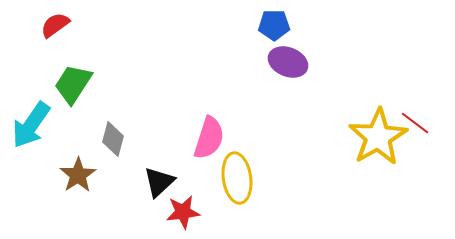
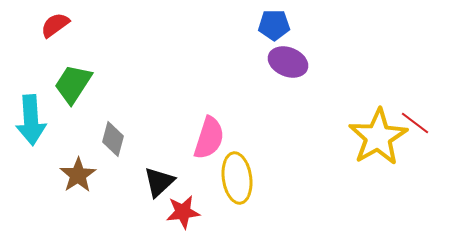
cyan arrow: moved 5 px up; rotated 39 degrees counterclockwise
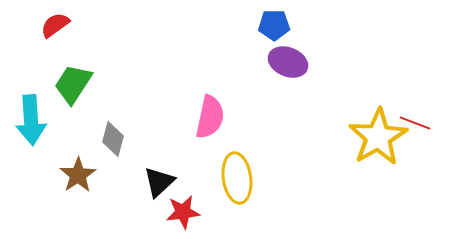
red line: rotated 16 degrees counterclockwise
pink semicircle: moved 1 px right, 21 px up; rotated 6 degrees counterclockwise
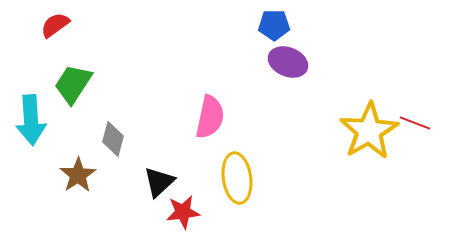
yellow star: moved 9 px left, 6 px up
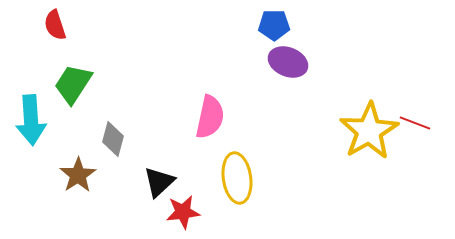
red semicircle: rotated 72 degrees counterclockwise
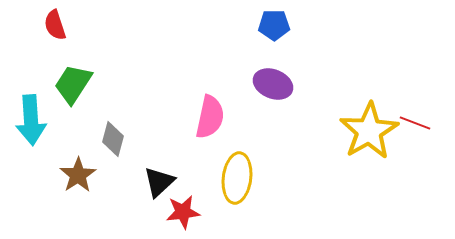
purple ellipse: moved 15 px left, 22 px down
yellow ellipse: rotated 15 degrees clockwise
